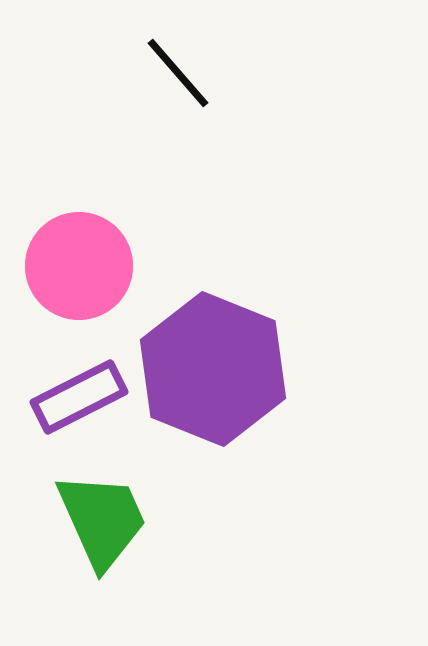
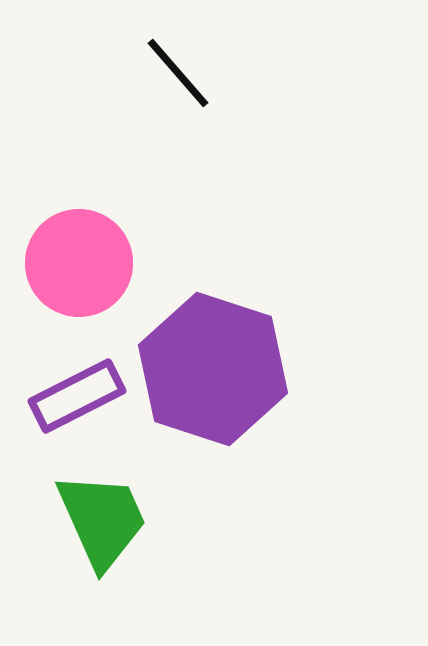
pink circle: moved 3 px up
purple hexagon: rotated 4 degrees counterclockwise
purple rectangle: moved 2 px left, 1 px up
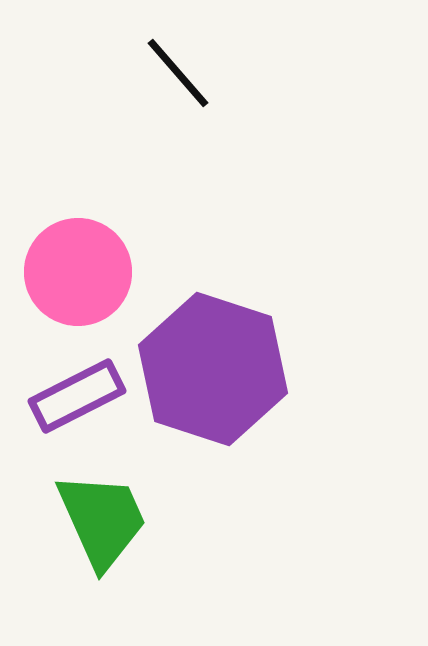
pink circle: moved 1 px left, 9 px down
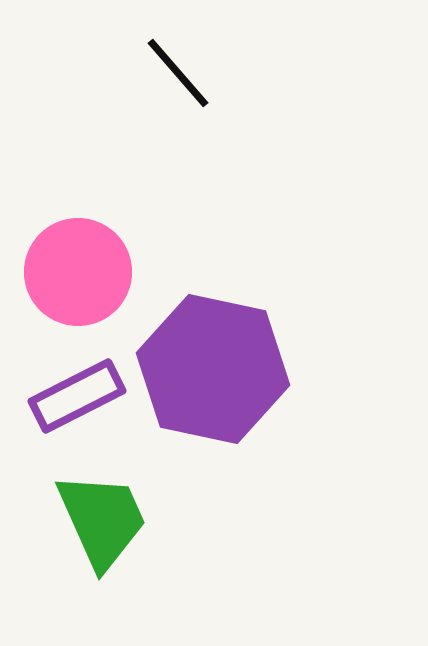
purple hexagon: rotated 6 degrees counterclockwise
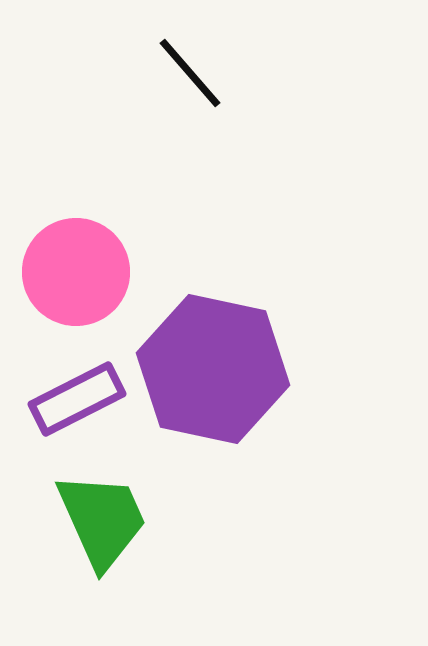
black line: moved 12 px right
pink circle: moved 2 px left
purple rectangle: moved 3 px down
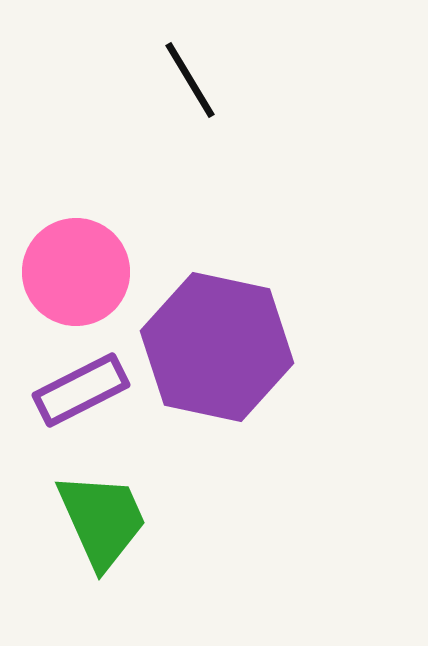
black line: moved 7 px down; rotated 10 degrees clockwise
purple hexagon: moved 4 px right, 22 px up
purple rectangle: moved 4 px right, 9 px up
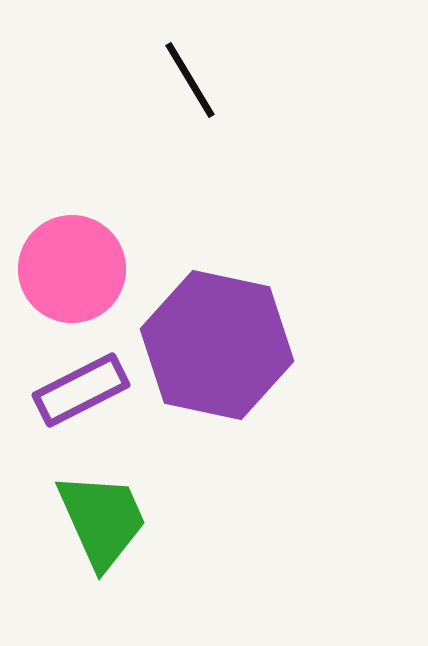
pink circle: moved 4 px left, 3 px up
purple hexagon: moved 2 px up
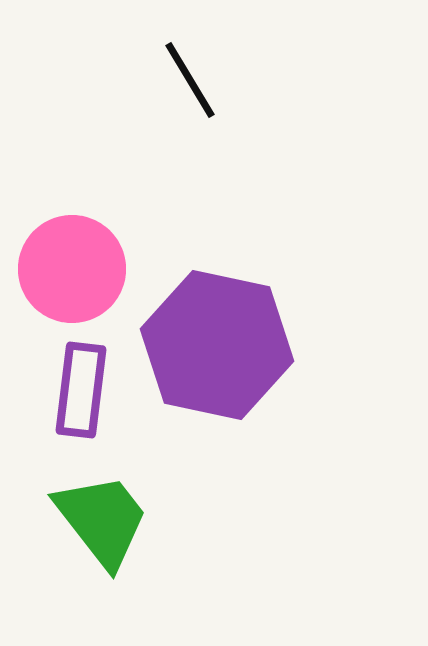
purple rectangle: rotated 56 degrees counterclockwise
green trapezoid: rotated 14 degrees counterclockwise
